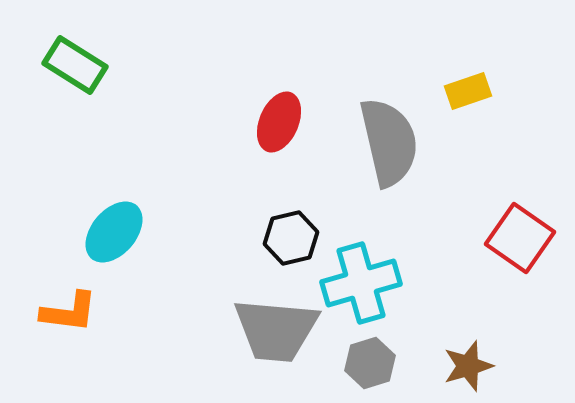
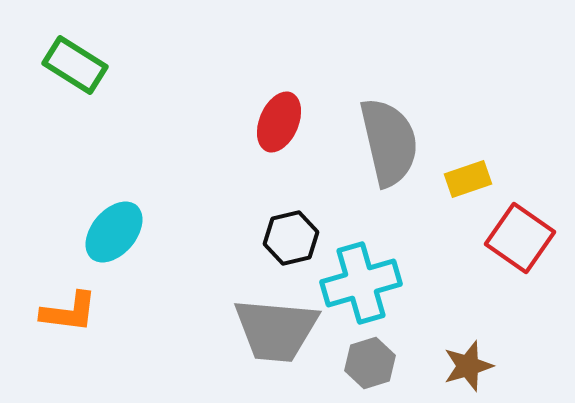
yellow rectangle: moved 88 px down
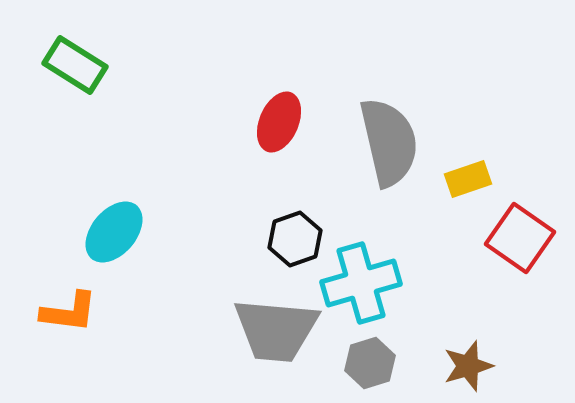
black hexagon: moved 4 px right, 1 px down; rotated 6 degrees counterclockwise
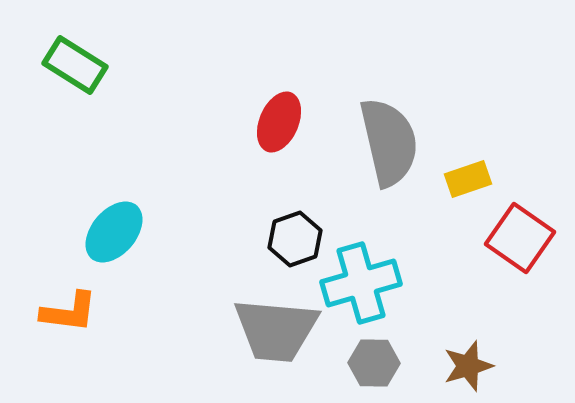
gray hexagon: moved 4 px right; rotated 18 degrees clockwise
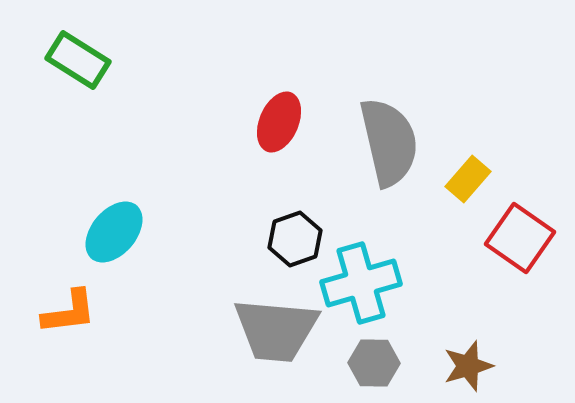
green rectangle: moved 3 px right, 5 px up
yellow rectangle: rotated 30 degrees counterclockwise
orange L-shape: rotated 14 degrees counterclockwise
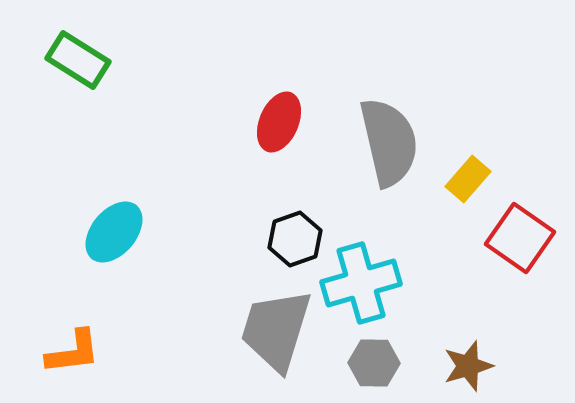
orange L-shape: moved 4 px right, 40 px down
gray trapezoid: rotated 102 degrees clockwise
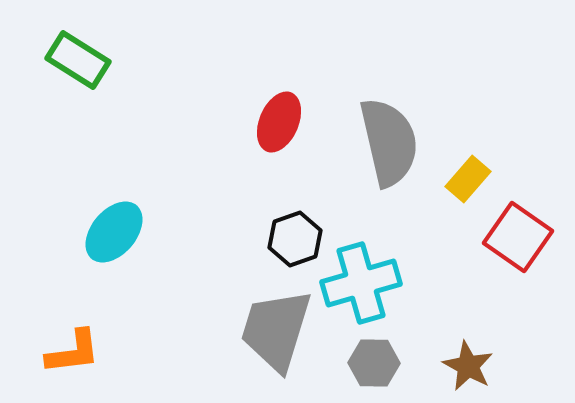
red square: moved 2 px left, 1 px up
brown star: rotated 27 degrees counterclockwise
